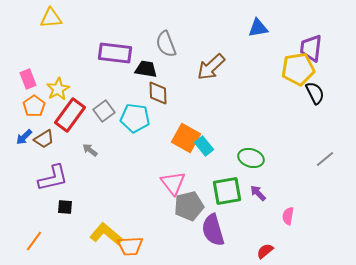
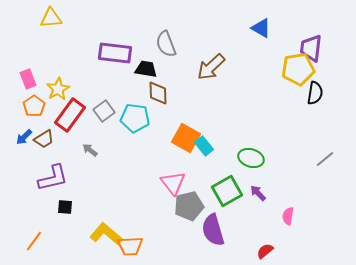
blue triangle: moved 3 px right; rotated 40 degrees clockwise
black semicircle: rotated 35 degrees clockwise
green square: rotated 20 degrees counterclockwise
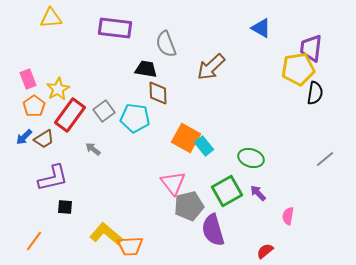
purple rectangle: moved 25 px up
gray arrow: moved 3 px right, 1 px up
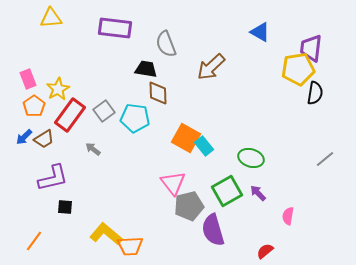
blue triangle: moved 1 px left, 4 px down
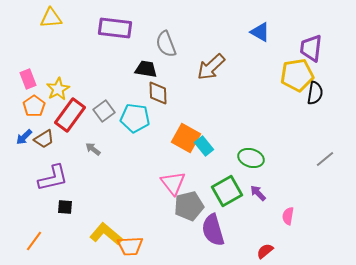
yellow pentagon: moved 1 px left, 6 px down
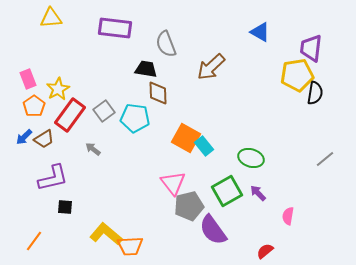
purple semicircle: rotated 20 degrees counterclockwise
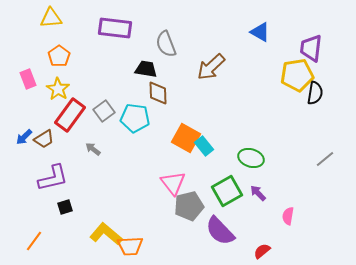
yellow star: rotated 10 degrees counterclockwise
orange pentagon: moved 25 px right, 50 px up
black square: rotated 21 degrees counterclockwise
purple semicircle: moved 7 px right, 1 px down; rotated 8 degrees counterclockwise
red semicircle: moved 3 px left
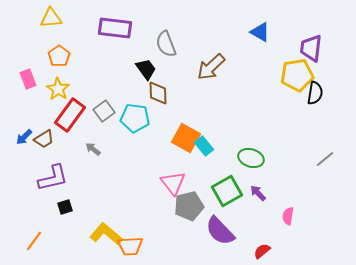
black trapezoid: rotated 45 degrees clockwise
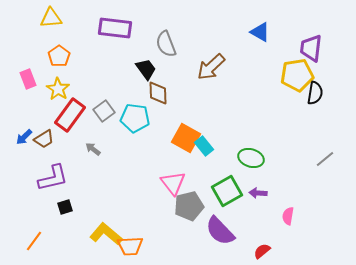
purple arrow: rotated 42 degrees counterclockwise
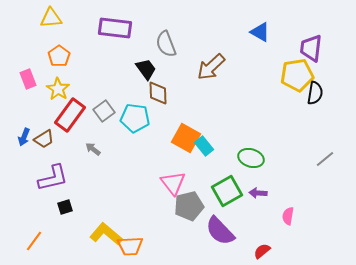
blue arrow: rotated 24 degrees counterclockwise
